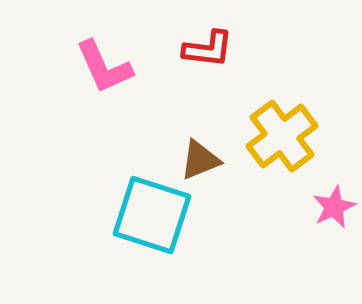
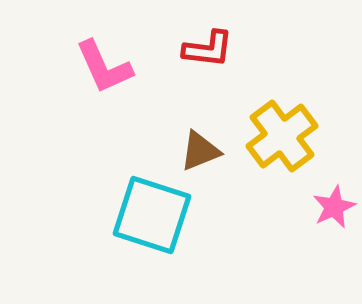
brown triangle: moved 9 px up
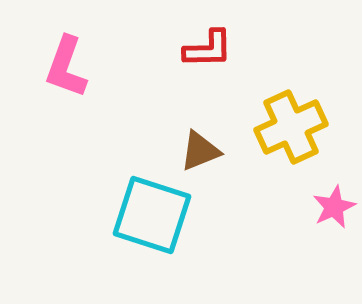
red L-shape: rotated 8 degrees counterclockwise
pink L-shape: moved 38 px left; rotated 44 degrees clockwise
yellow cross: moved 9 px right, 9 px up; rotated 12 degrees clockwise
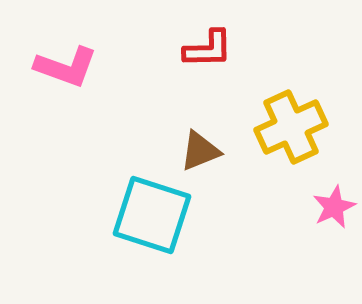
pink L-shape: rotated 90 degrees counterclockwise
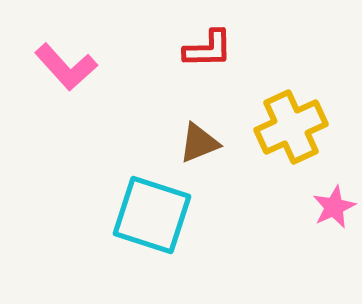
pink L-shape: rotated 28 degrees clockwise
brown triangle: moved 1 px left, 8 px up
